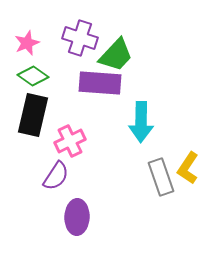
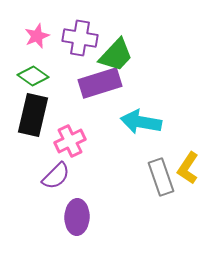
purple cross: rotated 8 degrees counterclockwise
pink star: moved 10 px right, 7 px up
purple rectangle: rotated 21 degrees counterclockwise
cyan arrow: rotated 99 degrees clockwise
purple semicircle: rotated 12 degrees clockwise
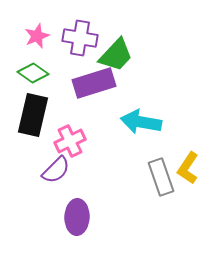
green diamond: moved 3 px up
purple rectangle: moved 6 px left
purple semicircle: moved 6 px up
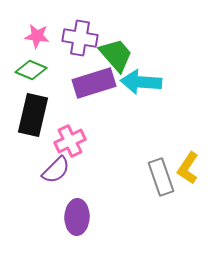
pink star: rotated 30 degrees clockwise
green trapezoid: rotated 84 degrees counterclockwise
green diamond: moved 2 px left, 3 px up; rotated 12 degrees counterclockwise
cyan arrow: moved 40 px up; rotated 6 degrees counterclockwise
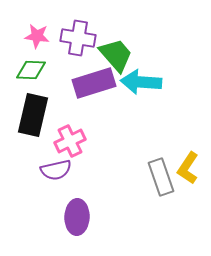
purple cross: moved 2 px left
green diamond: rotated 20 degrees counterclockwise
purple semicircle: rotated 32 degrees clockwise
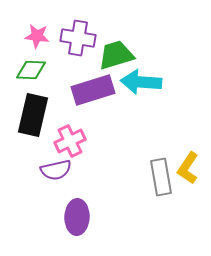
green trapezoid: rotated 66 degrees counterclockwise
purple rectangle: moved 1 px left, 7 px down
gray rectangle: rotated 9 degrees clockwise
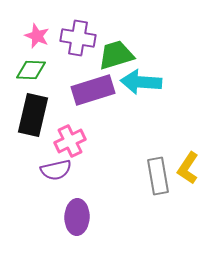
pink star: rotated 15 degrees clockwise
gray rectangle: moved 3 px left, 1 px up
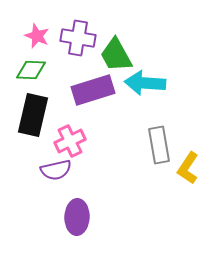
green trapezoid: rotated 102 degrees counterclockwise
cyan arrow: moved 4 px right, 1 px down
gray rectangle: moved 1 px right, 31 px up
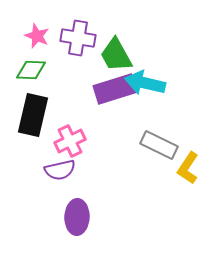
cyan arrow: rotated 9 degrees clockwise
purple rectangle: moved 22 px right, 1 px up
gray rectangle: rotated 54 degrees counterclockwise
purple semicircle: moved 4 px right
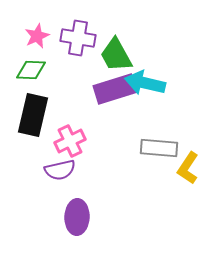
pink star: rotated 25 degrees clockwise
gray rectangle: moved 3 px down; rotated 21 degrees counterclockwise
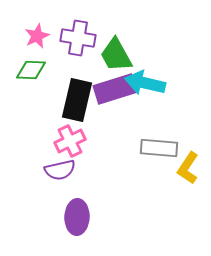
black rectangle: moved 44 px right, 15 px up
